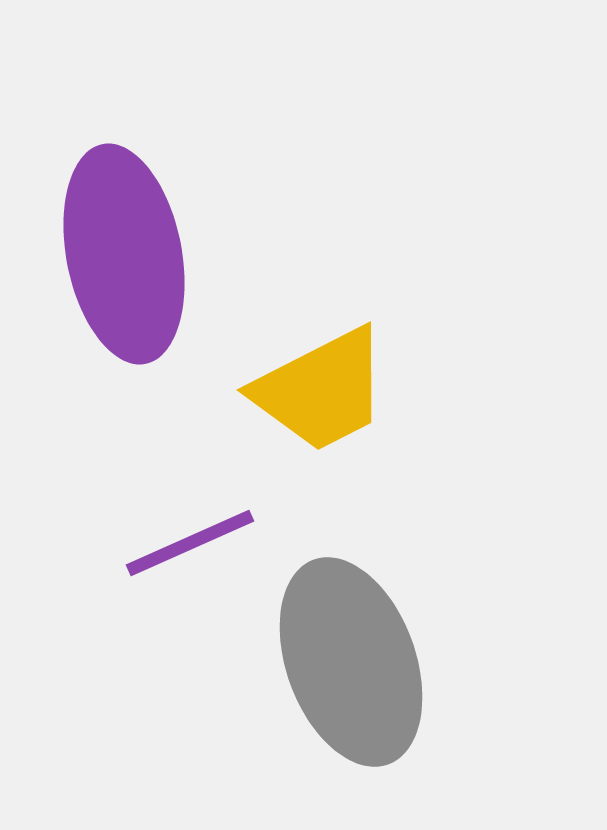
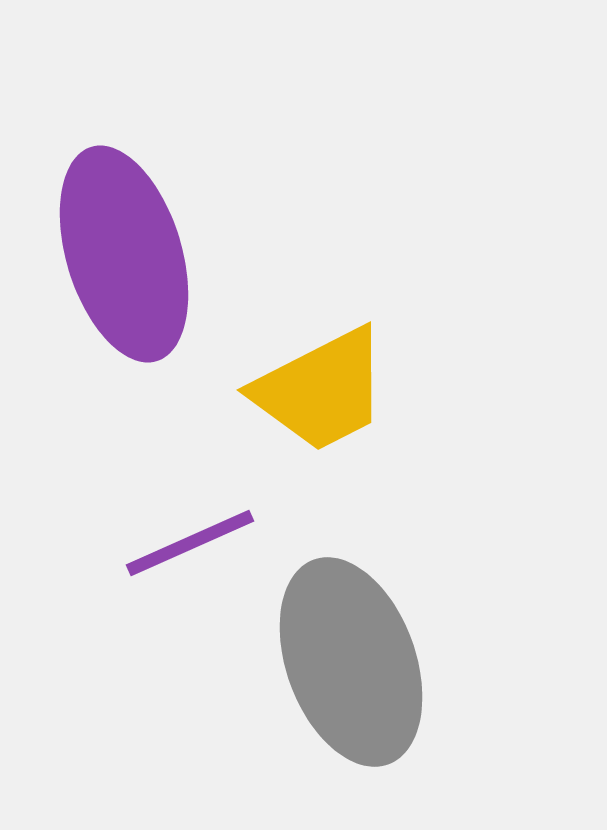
purple ellipse: rotated 6 degrees counterclockwise
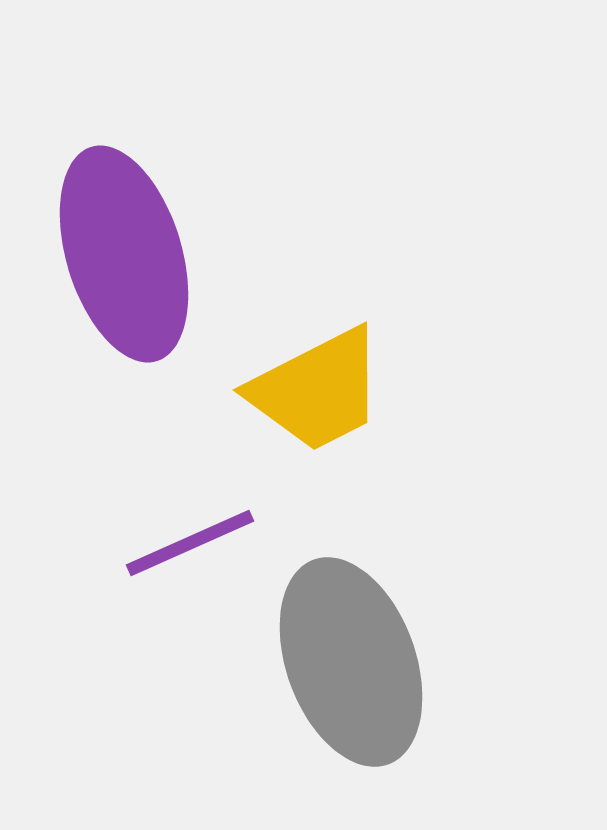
yellow trapezoid: moved 4 px left
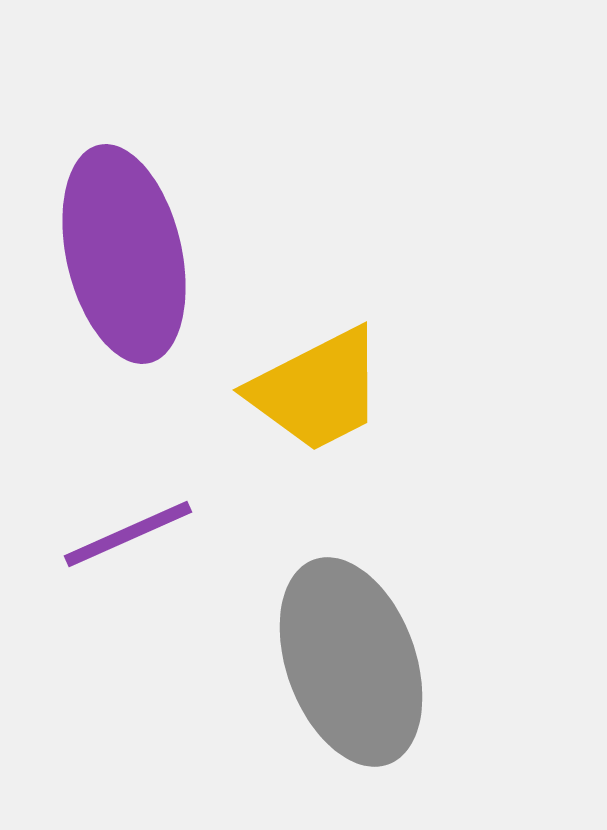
purple ellipse: rotated 4 degrees clockwise
purple line: moved 62 px left, 9 px up
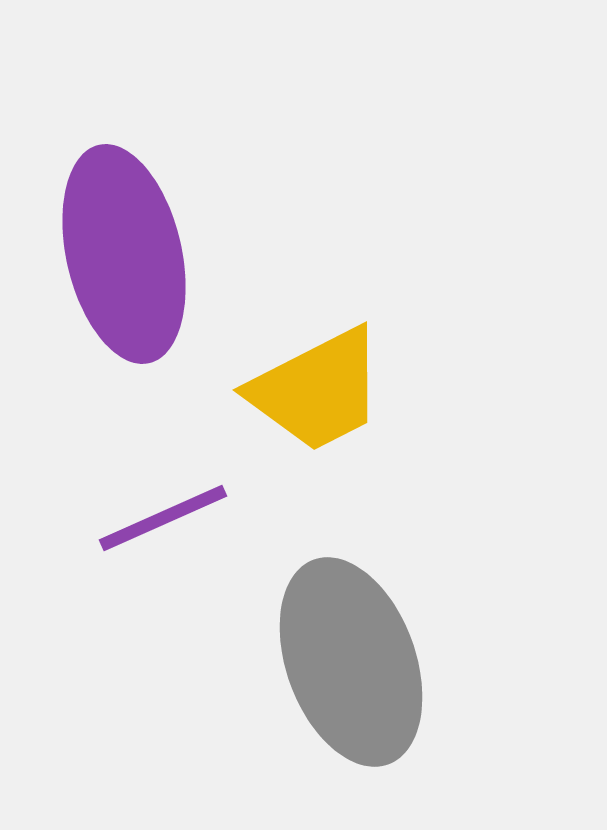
purple line: moved 35 px right, 16 px up
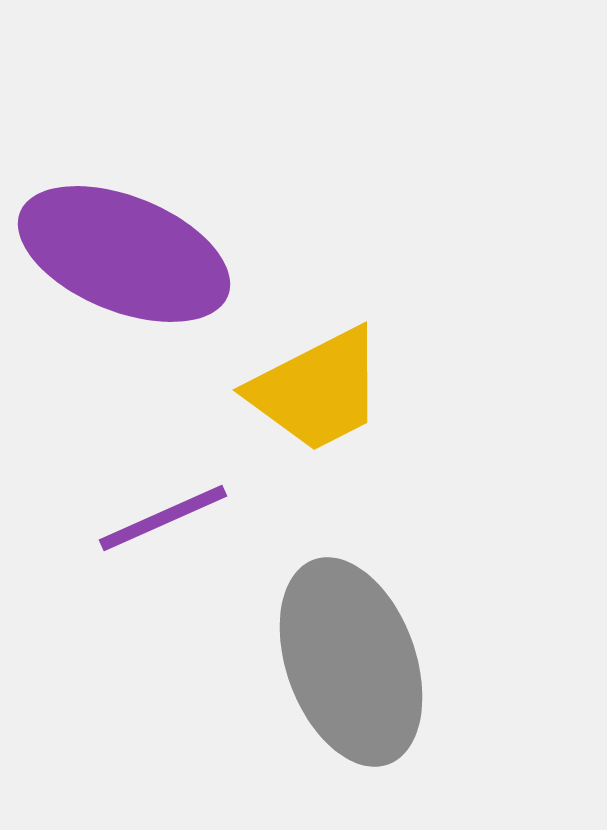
purple ellipse: rotated 55 degrees counterclockwise
